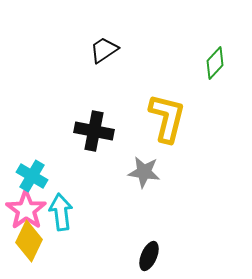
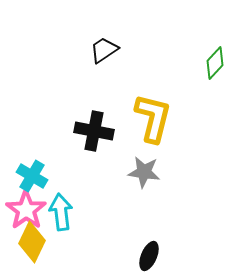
yellow L-shape: moved 14 px left
yellow diamond: moved 3 px right, 1 px down
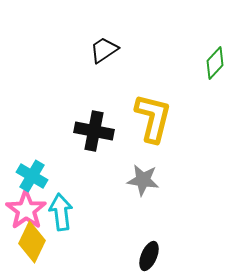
gray star: moved 1 px left, 8 px down
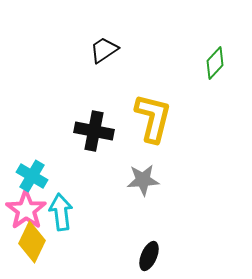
gray star: rotated 12 degrees counterclockwise
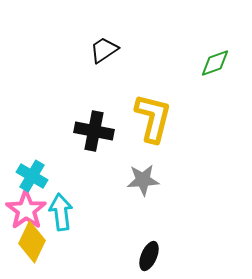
green diamond: rotated 28 degrees clockwise
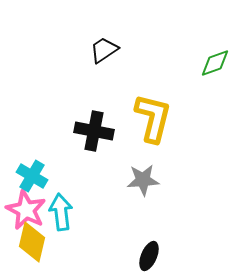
pink star: rotated 9 degrees counterclockwise
yellow diamond: rotated 12 degrees counterclockwise
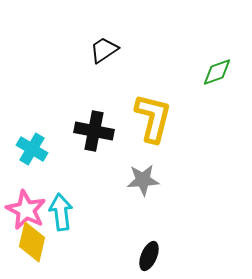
green diamond: moved 2 px right, 9 px down
cyan cross: moved 27 px up
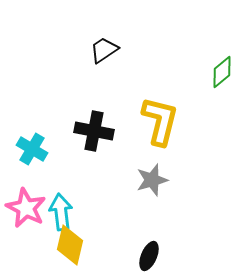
green diamond: moved 5 px right; rotated 20 degrees counterclockwise
yellow L-shape: moved 7 px right, 3 px down
gray star: moved 9 px right; rotated 12 degrees counterclockwise
pink star: moved 2 px up
yellow diamond: moved 38 px right, 3 px down
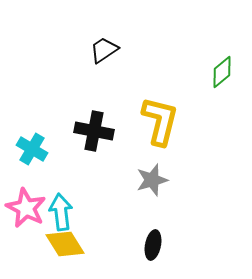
yellow diamond: moved 5 px left, 1 px up; rotated 45 degrees counterclockwise
black ellipse: moved 4 px right, 11 px up; rotated 12 degrees counterclockwise
